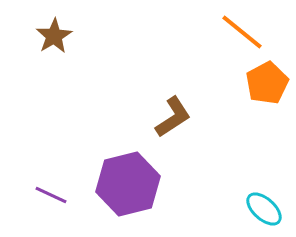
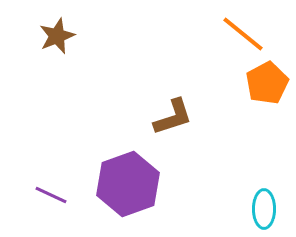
orange line: moved 1 px right, 2 px down
brown star: moved 3 px right; rotated 9 degrees clockwise
brown L-shape: rotated 15 degrees clockwise
purple hexagon: rotated 6 degrees counterclockwise
cyan ellipse: rotated 48 degrees clockwise
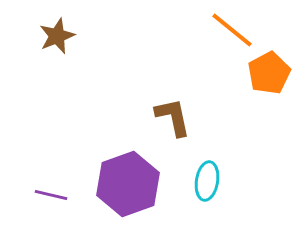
orange line: moved 11 px left, 4 px up
orange pentagon: moved 2 px right, 10 px up
brown L-shape: rotated 84 degrees counterclockwise
purple line: rotated 12 degrees counterclockwise
cyan ellipse: moved 57 px left, 28 px up; rotated 9 degrees clockwise
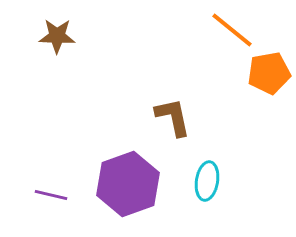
brown star: rotated 24 degrees clockwise
orange pentagon: rotated 18 degrees clockwise
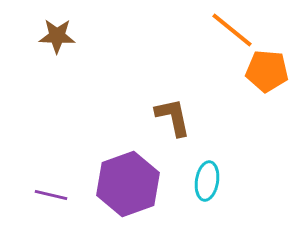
orange pentagon: moved 2 px left, 2 px up; rotated 15 degrees clockwise
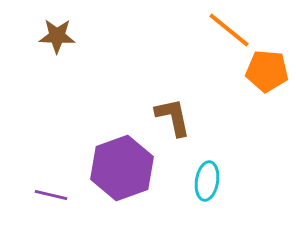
orange line: moved 3 px left
purple hexagon: moved 6 px left, 16 px up
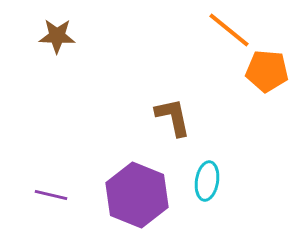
purple hexagon: moved 15 px right, 27 px down; rotated 18 degrees counterclockwise
